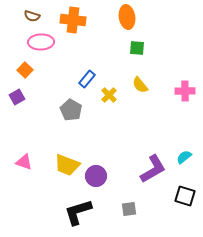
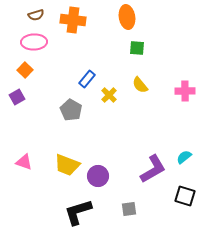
brown semicircle: moved 4 px right, 1 px up; rotated 35 degrees counterclockwise
pink ellipse: moved 7 px left
purple circle: moved 2 px right
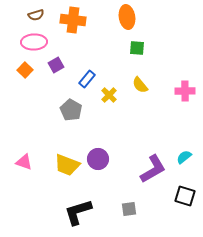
purple square: moved 39 px right, 32 px up
purple circle: moved 17 px up
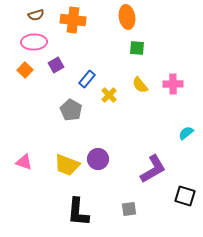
pink cross: moved 12 px left, 7 px up
cyan semicircle: moved 2 px right, 24 px up
black L-shape: rotated 68 degrees counterclockwise
